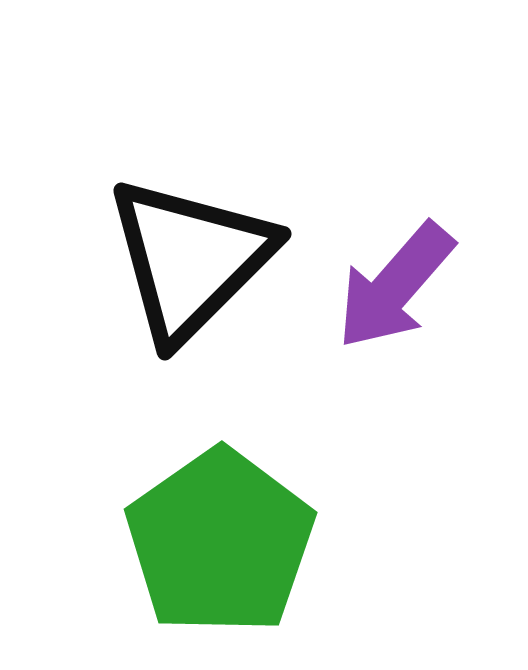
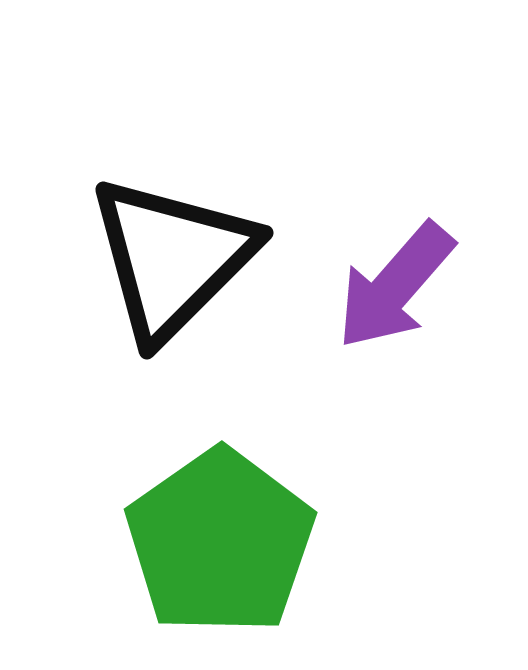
black triangle: moved 18 px left, 1 px up
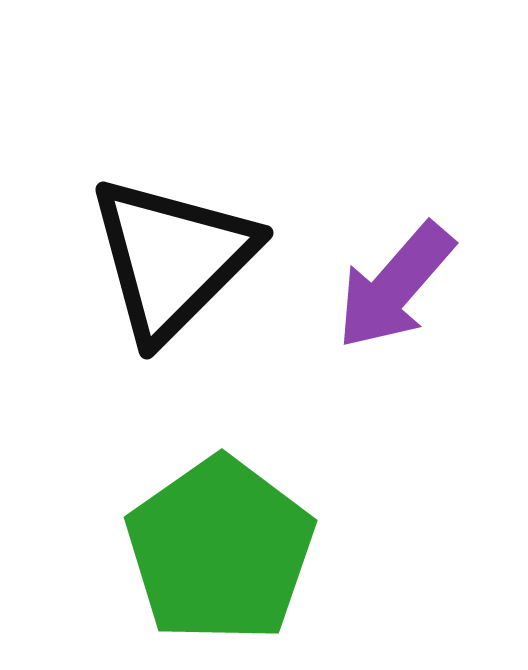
green pentagon: moved 8 px down
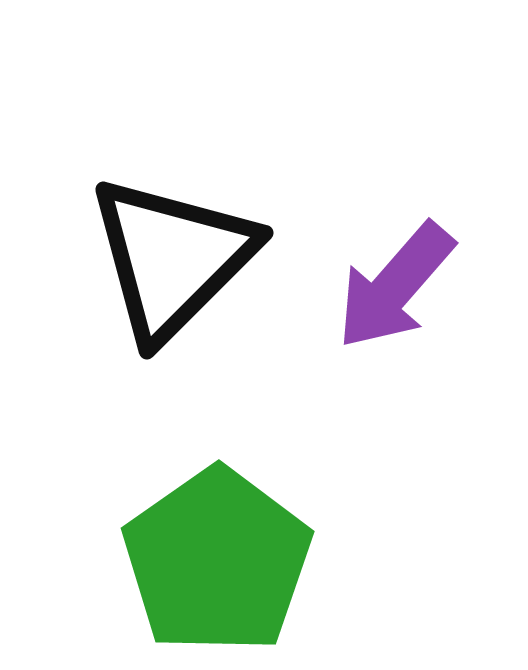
green pentagon: moved 3 px left, 11 px down
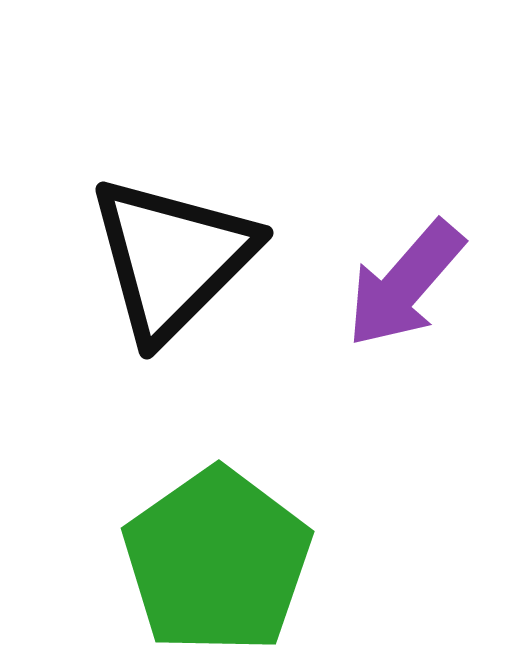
purple arrow: moved 10 px right, 2 px up
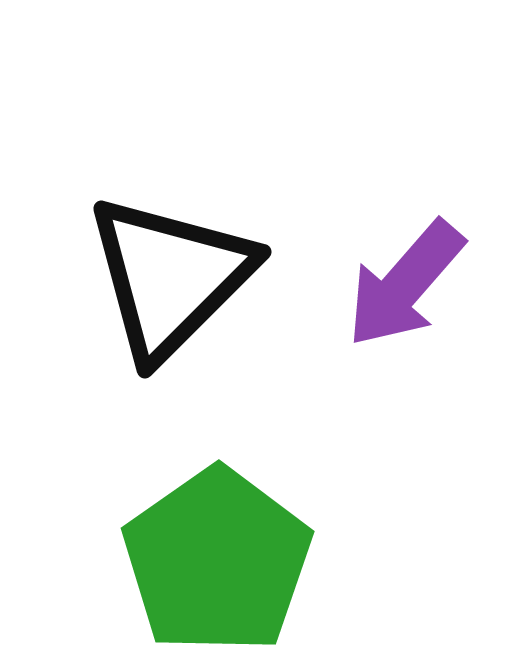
black triangle: moved 2 px left, 19 px down
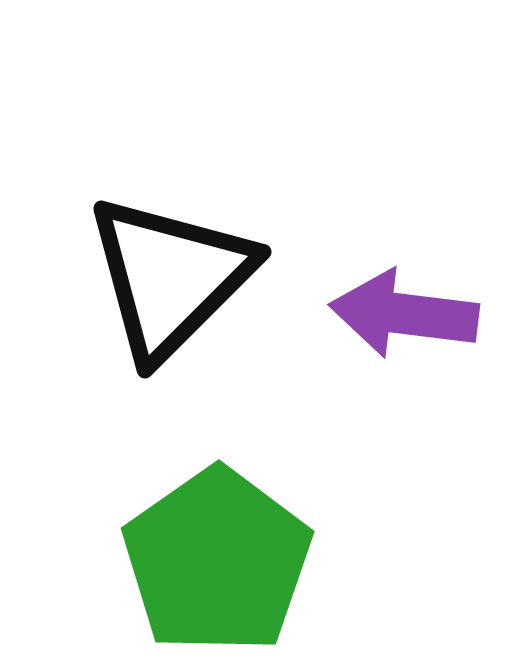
purple arrow: moved 1 px left, 30 px down; rotated 56 degrees clockwise
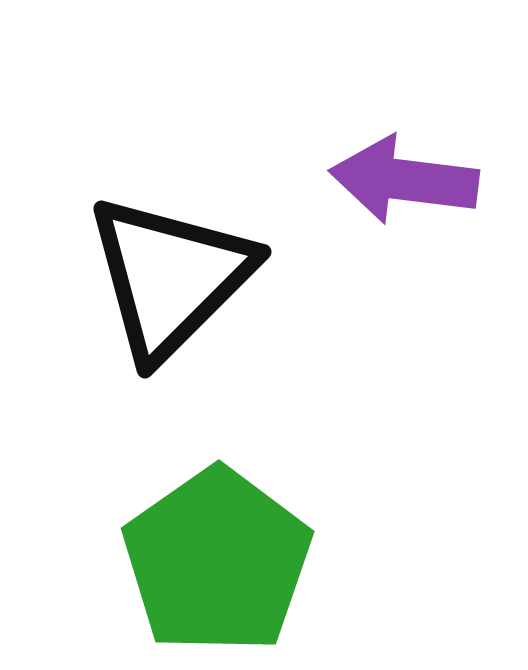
purple arrow: moved 134 px up
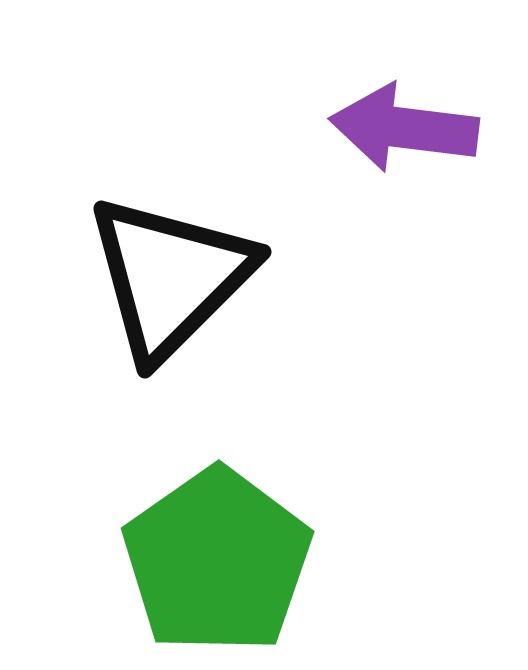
purple arrow: moved 52 px up
